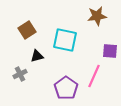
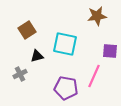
cyan square: moved 4 px down
purple pentagon: rotated 25 degrees counterclockwise
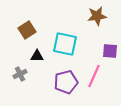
black triangle: rotated 16 degrees clockwise
purple pentagon: moved 6 px up; rotated 25 degrees counterclockwise
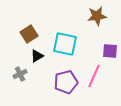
brown square: moved 2 px right, 4 px down
black triangle: rotated 32 degrees counterclockwise
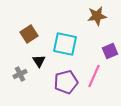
purple square: rotated 28 degrees counterclockwise
black triangle: moved 2 px right, 5 px down; rotated 32 degrees counterclockwise
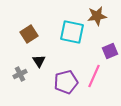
cyan square: moved 7 px right, 12 px up
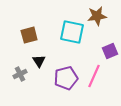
brown square: moved 1 px down; rotated 18 degrees clockwise
purple pentagon: moved 4 px up
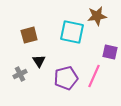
purple square: moved 1 px down; rotated 35 degrees clockwise
